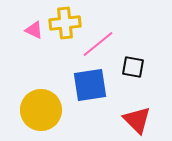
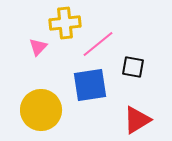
pink triangle: moved 4 px right, 17 px down; rotated 48 degrees clockwise
red triangle: rotated 44 degrees clockwise
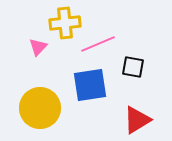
pink line: rotated 16 degrees clockwise
yellow circle: moved 1 px left, 2 px up
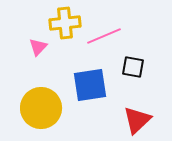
pink line: moved 6 px right, 8 px up
yellow circle: moved 1 px right
red triangle: rotated 12 degrees counterclockwise
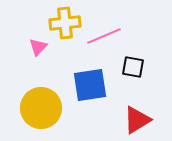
red triangle: rotated 12 degrees clockwise
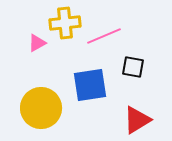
pink triangle: moved 1 px left, 4 px up; rotated 18 degrees clockwise
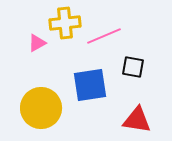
red triangle: rotated 40 degrees clockwise
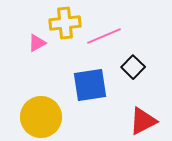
black square: rotated 35 degrees clockwise
yellow circle: moved 9 px down
red triangle: moved 6 px right, 1 px down; rotated 36 degrees counterclockwise
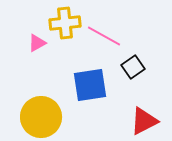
pink line: rotated 52 degrees clockwise
black square: rotated 10 degrees clockwise
red triangle: moved 1 px right
